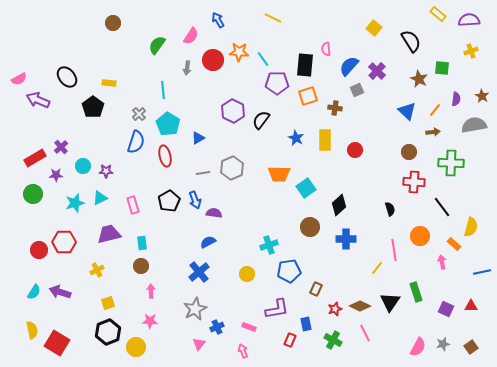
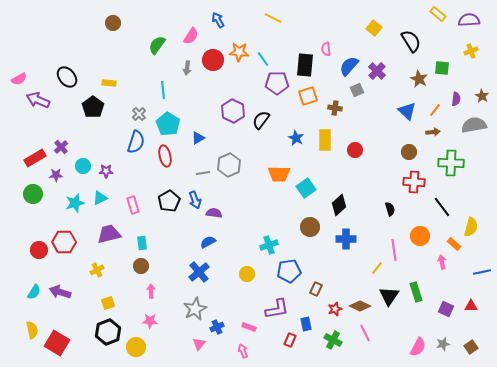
gray hexagon at (232, 168): moved 3 px left, 3 px up
black triangle at (390, 302): moved 1 px left, 6 px up
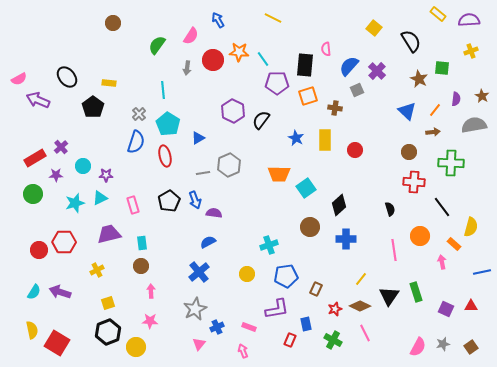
purple star at (106, 171): moved 4 px down
yellow line at (377, 268): moved 16 px left, 11 px down
blue pentagon at (289, 271): moved 3 px left, 5 px down
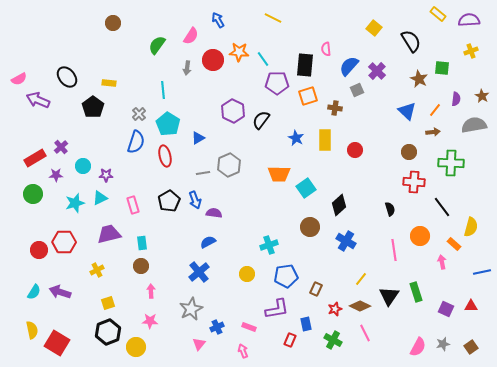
blue cross at (346, 239): moved 2 px down; rotated 30 degrees clockwise
gray star at (195, 309): moved 4 px left
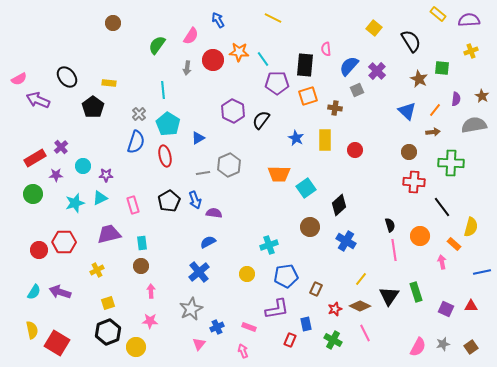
black semicircle at (390, 209): moved 16 px down
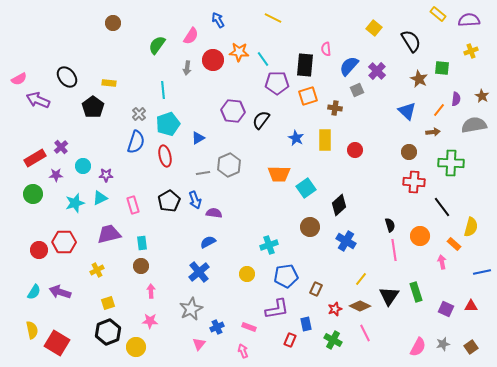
orange line at (435, 110): moved 4 px right
purple hexagon at (233, 111): rotated 20 degrees counterclockwise
cyan pentagon at (168, 124): rotated 20 degrees clockwise
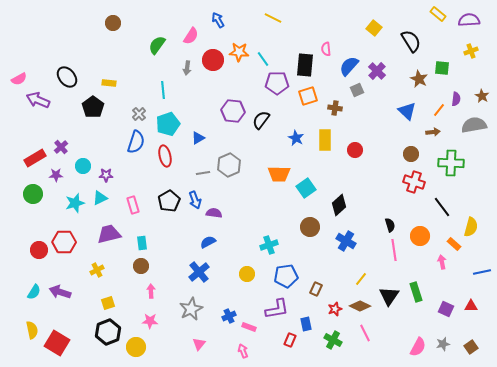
brown circle at (409, 152): moved 2 px right, 2 px down
red cross at (414, 182): rotated 15 degrees clockwise
blue cross at (217, 327): moved 12 px right, 11 px up
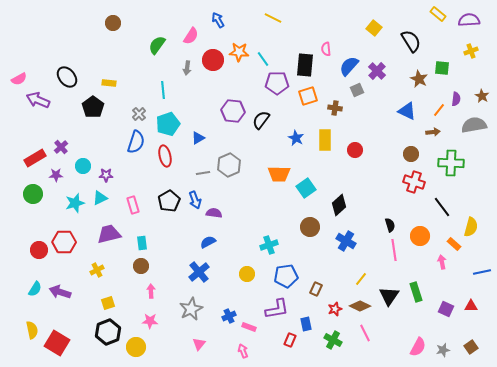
blue triangle at (407, 111): rotated 18 degrees counterclockwise
cyan semicircle at (34, 292): moved 1 px right, 3 px up
gray star at (443, 344): moved 6 px down
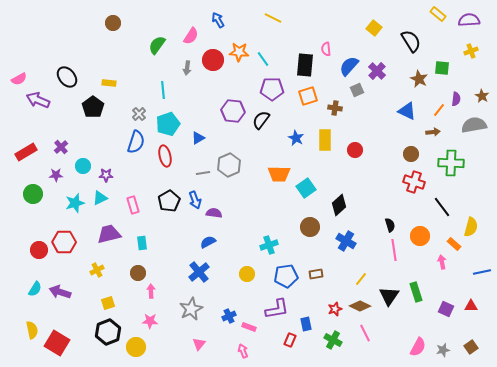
purple pentagon at (277, 83): moved 5 px left, 6 px down
red rectangle at (35, 158): moved 9 px left, 6 px up
brown circle at (141, 266): moved 3 px left, 7 px down
brown rectangle at (316, 289): moved 15 px up; rotated 56 degrees clockwise
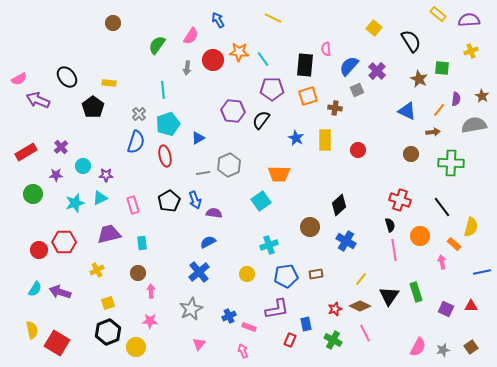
red circle at (355, 150): moved 3 px right
red cross at (414, 182): moved 14 px left, 18 px down
cyan square at (306, 188): moved 45 px left, 13 px down
